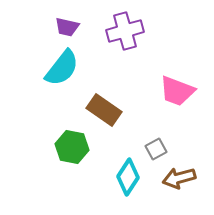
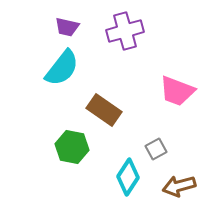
brown arrow: moved 8 px down
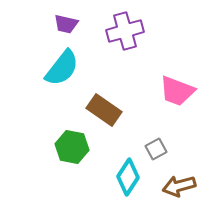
purple trapezoid: moved 1 px left, 3 px up
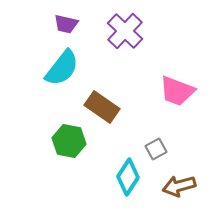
purple cross: rotated 30 degrees counterclockwise
brown rectangle: moved 2 px left, 3 px up
green hexagon: moved 3 px left, 6 px up
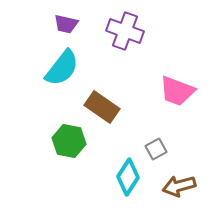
purple cross: rotated 24 degrees counterclockwise
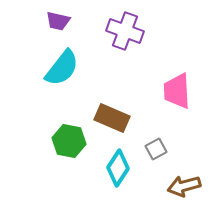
purple trapezoid: moved 8 px left, 3 px up
pink trapezoid: rotated 66 degrees clockwise
brown rectangle: moved 10 px right, 11 px down; rotated 12 degrees counterclockwise
cyan diamond: moved 10 px left, 9 px up
brown arrow: moved 5 px right
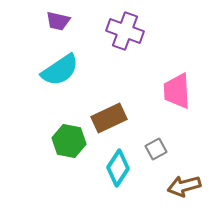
cyan semicircle: moved 2 px left, 2 px down; rotated 18 degrees clockwise
brown rectangle: moved 3 px left; rotated 48 degrees counterclockwise
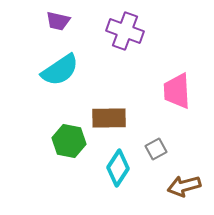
brown rectangle: rotated 24 degrees clockwise
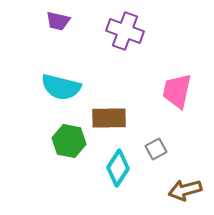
cyan semicircle: moved 1 px right, 17 px down; rotated 48 degrees clockwise
pink trapezoid: rotated 15 degrees clockwise
brown arrow: moved 1 px right, 4 px down
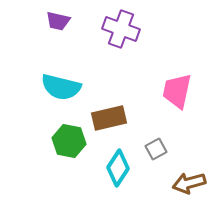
purple cross: moved 4 px left, 2 px up
brown rectangle: rotated 12 degrees counterclockwise
brown arrow: moved 4 px right, 7 px up
